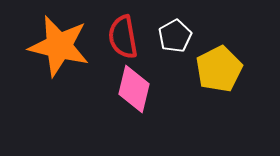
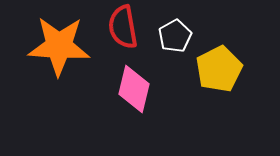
red semicircle: moved 10 px up
orange star: rotated 10 degrees counterclockwise
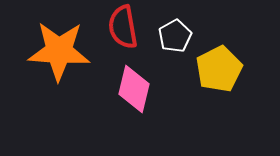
orange star: moved 5 px down
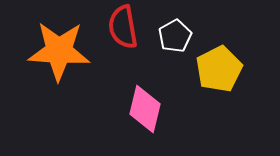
pink diamond: moved 11 px right, 20 px down
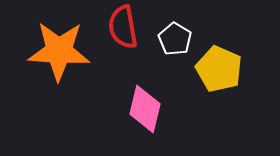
white pentagon: moved 3 px down; rotated 12 degrees counterclockwise
yellow pentagon: rotated 21 degrees counterclockwise
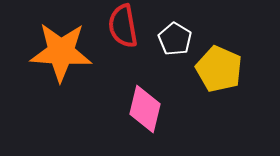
red semicircle: moved 1 px up
orange star: moved 2 px right, 1 px down
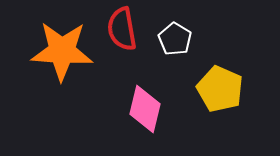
red semicircle: moved 1 px left, 3 px down
orange star: moved 1 px right, 1 px up
yellow pentagon: moved 1 px right, 20 px down
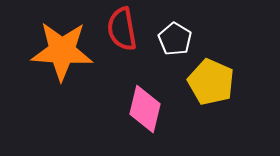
yellow pentagon: moved 9 px left, 7 px up
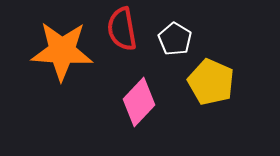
pink diamond: moved 6 px left, 7 px up; rotated 30 degrees clockwise
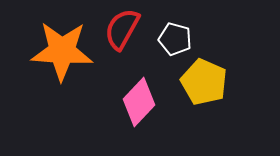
red semicircle: rotated 39 degrees clockwise
white pentagon: rotated 16 degrees counterclockwise
yellow pentagon: moved 7 px left
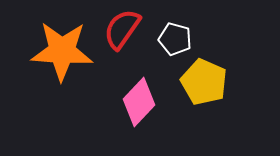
red semicircle: rotated 6 degrees clockwise
